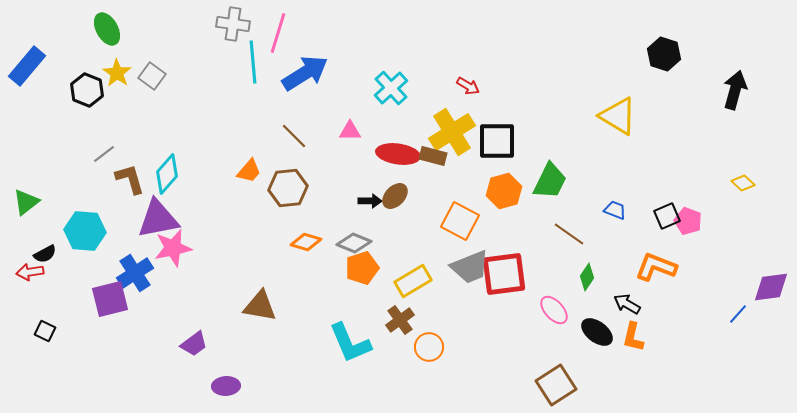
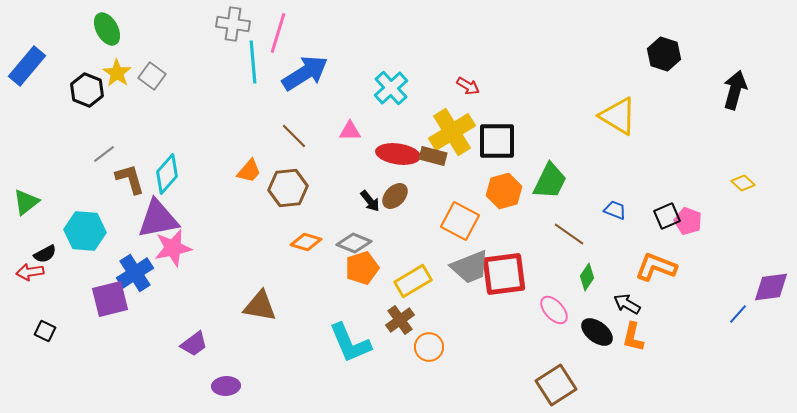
black arrow at (370, 201): rotated 50 degrees clockwise
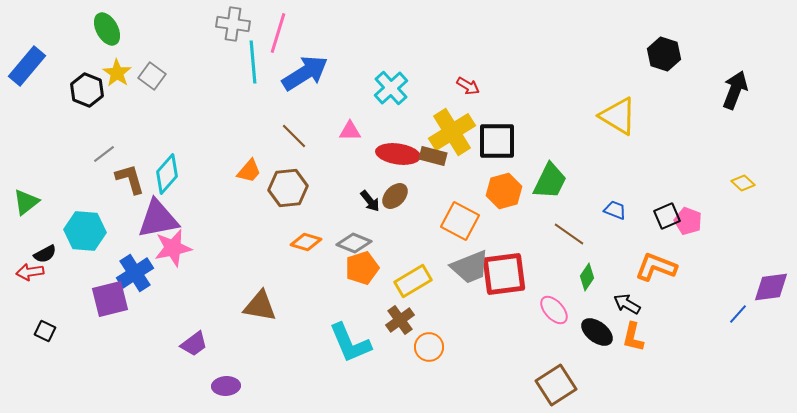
black arrow at (735, 90): rotated 6 degrees clockwise
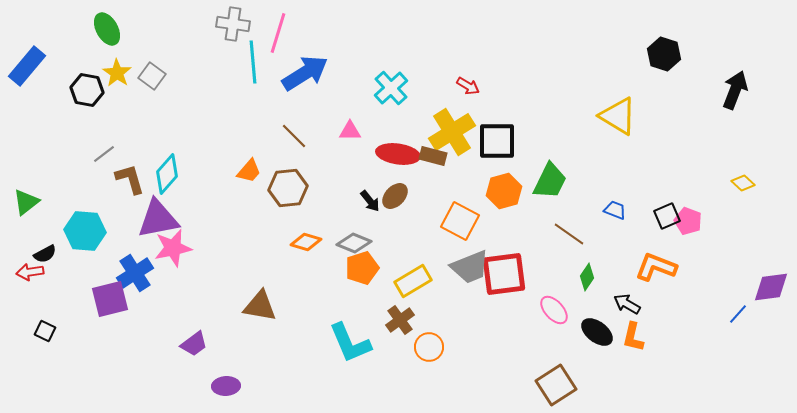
black hexagon at (87, 90): rotated 12 degrees counterclockwise
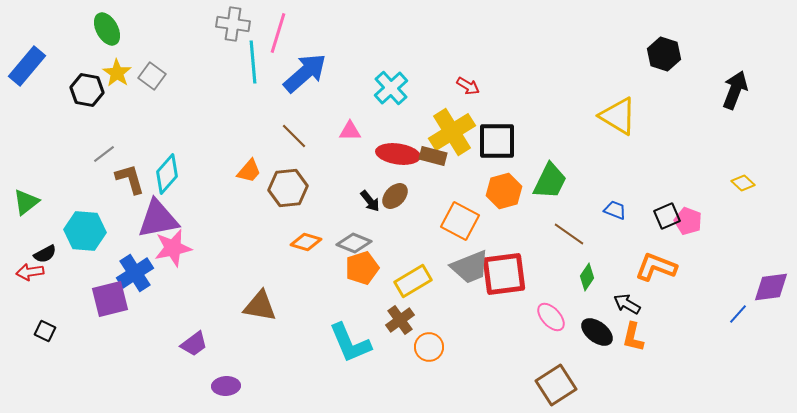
blue arrow at (305, 73): rotated 9 degrees counterclockwise
pink ellipse at (554, 310): moved 3 px left, 7 px down
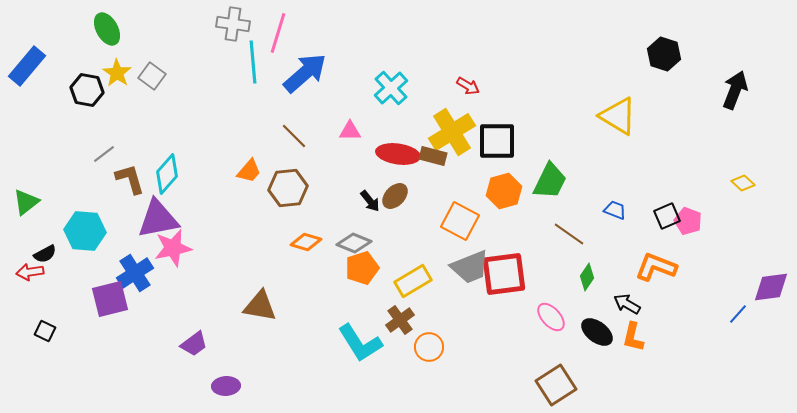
cyan L-shape at (350, 343): moved 10 px right; rotated 9 degrees counterclockwise
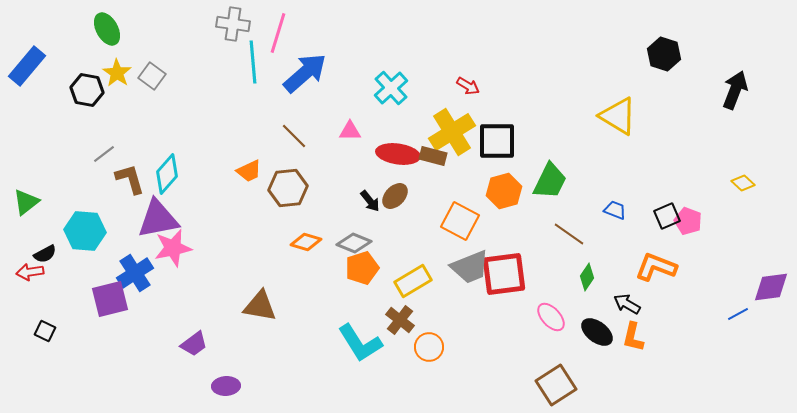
orange trapezoid at (249, 171): rotated 24 degrees clockwise
blue line at (738, 314): rotated 20 degrees clockwise
brown cross at (400, 320): rotated 16 degrees counterclockwise
